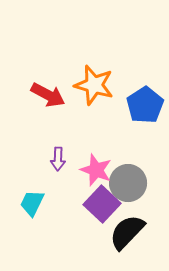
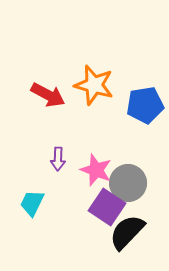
blue pentagon: rotated 24 degrees clockwise
purple square: moved 5 px right, 3 px down; rotated 9 degrees counterclockwise
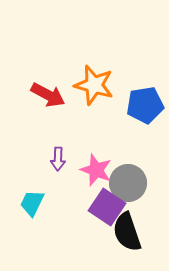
black semicircle: rotated 63 degrees counterclockwise
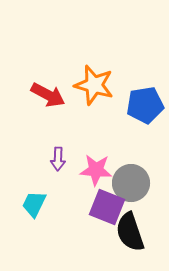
pink star: rotated 16 degrees counterclockwise
gray circle: moved 3 px right
cyan trapezoid: moved 2 px right, 1 px down
purple square: rotated 12 degrees counterclockwise
black semicircle: moved 3 px right
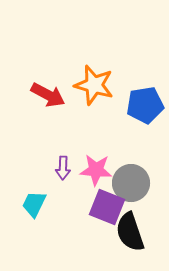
purple arrow: moved 5 px right, 9 px down
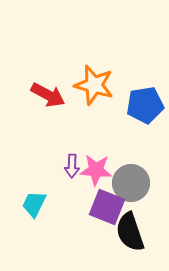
purple arrow: moved 9 px right, 2 px up
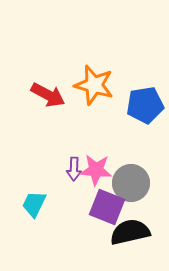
purple arrow: moved 2 px right, 3 px down
black semicircle: rotated 96 degrees clockwise
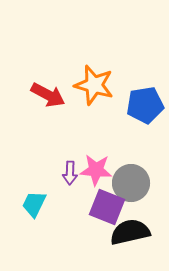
purple arrow: moved 4 px left, 4 px down
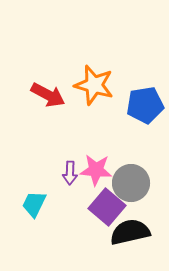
purple square: rotated 18 degrees clockwise
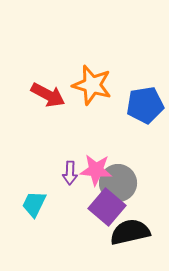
orange star: moved 2 px left
gray circle: moved 13 px left
